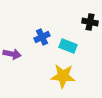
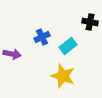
cyan rectangle: rotated 60 degrees counterclockwise
yellow star: rotated 15 degrees clockwise
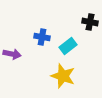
blue cross: rotated 35 degrees clockwise
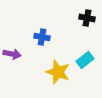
black cross: moved 3 px left, 4 px up
cyan rectangle: moved 17 px right, 14 px down
yellow star: moved 5 px left, 4 px up
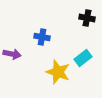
cyan rectangle: moved 2 px left, 2 px up
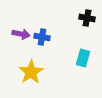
purple arrow: moved 9 px right, 20 px up
cyan rectangle: rotated 36 degrees counterclockwise
yellow star: moved 27 px left; rotated 20 degrees clockwise
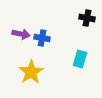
blue cross: moved 1 px down
cyan rectangle: moved 3 px left, 1 px down
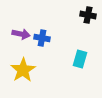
black cross: moved 1 px right, 3 px up
yellow star: moved 8 px left, 2 px up
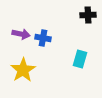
black cross: rotated 14 degrees counterclockwise
blue cross: moved 1 px right
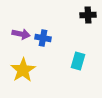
cyan rectangle: moved 2 px left, 2 px down
